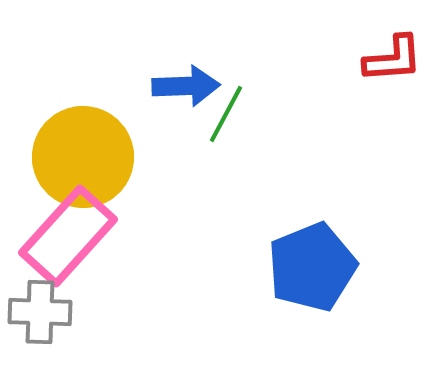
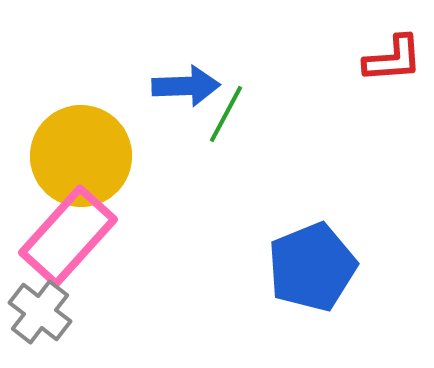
yellow circle: moved 2 px left, 1 px up
gray cross: rotated 36 degrees clockwise
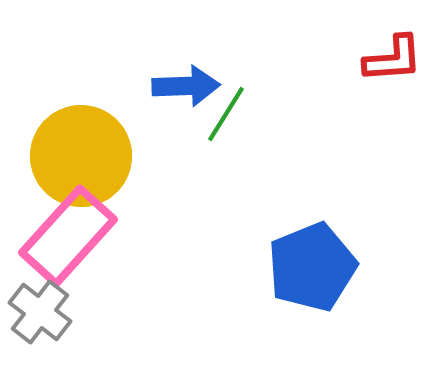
green line: rotated 4 degrees clockwise
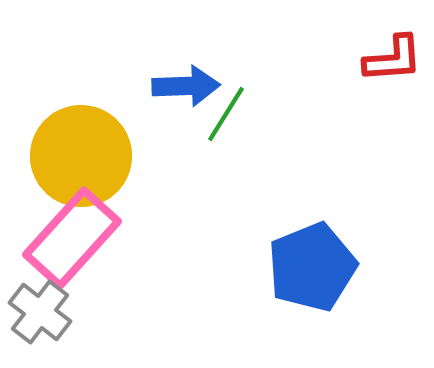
pink rectangle: moved 4 px right, 2 px down
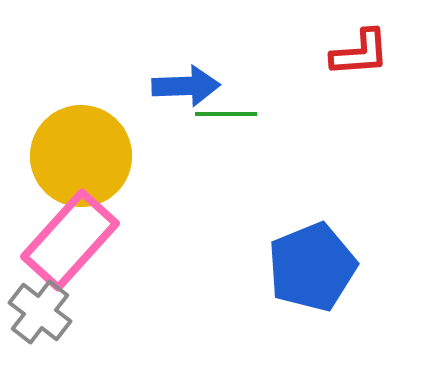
red L-shape: moved 33 px left, 6 px up
green line: rotated 58 degrees clockwise
pink rectangle: moved 2 px left, 2 px down
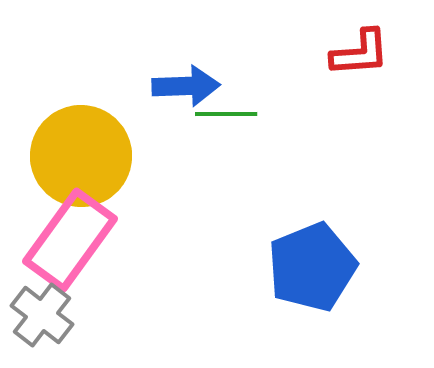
pink rectangle: rotated 6 degrees counterclockwise
gray cross: moved 2 px right, 3 px down
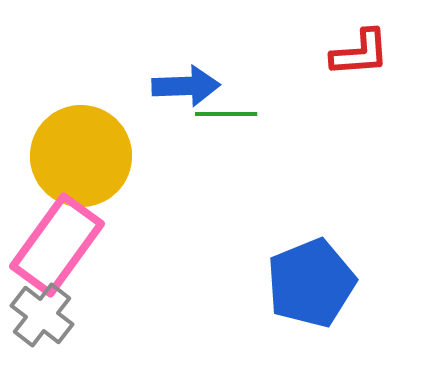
pink rectangle: moved 13 px left, 5 px down
blue pentagon: moved 1 px left, 16 px down
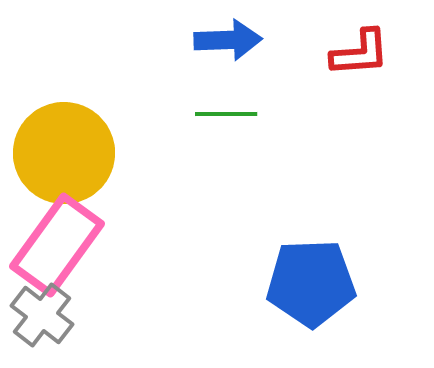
blue arrow: moved 42 px right, 46 px up
yellow circle: moved 17 px left, 3 px up
blue pentagon: rotated 20 degrees clockwise
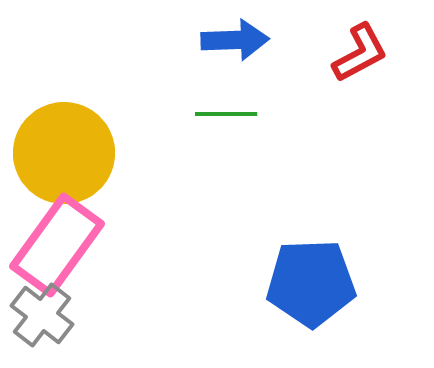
blue arrow: moved 7 px right
red L-shape: rotated 24 degrees counterclockwise
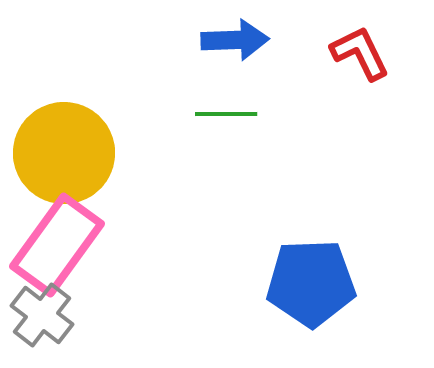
red L-shape: rotated 88 degrees counterclockwise
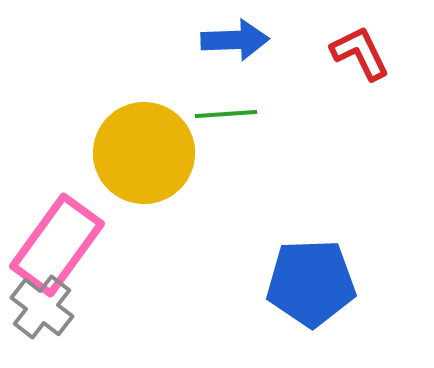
green line: rotated 4 degrees counterclockwise
yellow circle: moved 80 px right
gray cross: moved 8 px up
